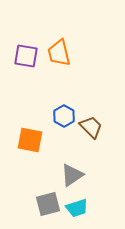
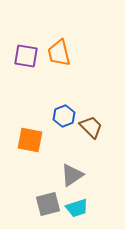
blue hexagon: rotated 10 degrees clockwise
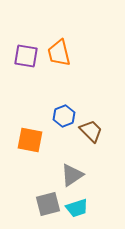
brown trapezoid: moved 4 px down
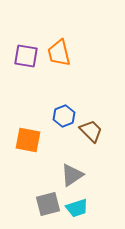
orange square: moved 2 px left
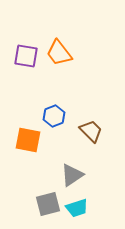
orange trapezoid: rotated 24 degrees counterclockwise
blue hexagon: moved 10 px left
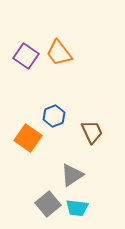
purple square: rotated 25 degrees clockwise
brown trapezoid: moved 1 px right, 1 px down; rotated 20 degrees clockwise
orange square: moved 2 px up; rotated 24 degrees clockwise
gray square: rotated 25 degrees counterclockwise
cyan trapezoid: rotated 25 degrees clockwise
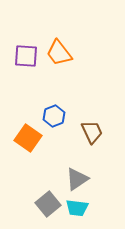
purple square: rotated 30 degrees counterclockwise
gray triangle: moved 5 px right, 4 px down
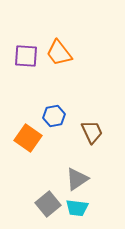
blue hexagon: rotated 10 degrees clockwise
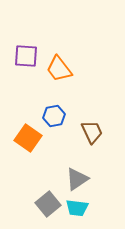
orange trapezoid: moved 16 px down
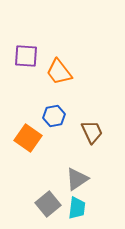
orange trapezoid: moved 3 px down
cyan trapezoid: rotated 90 degrees counterclockwise
